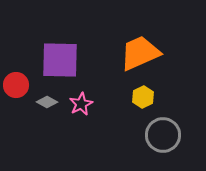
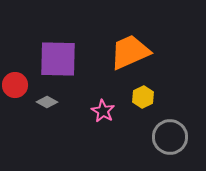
orange trapezoid: moved 10 px left, 1 px up
purple square: moved 2 px left, 1 px up
red circle: moved 1 px left
pink star: moved 22 px right, 7 px down; rotated 15 degrees counterclockwise
gray circle: moved 7 px right, 2 px down
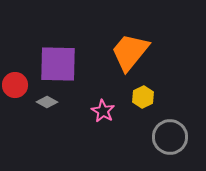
orange trapezoid: rotated 27 degrees counterclockwise
purple square: moved 5 px down
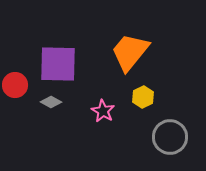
gray diamond: moved 4 px right
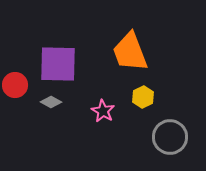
orange trapezoid: rotated 60 degrees counterclockwise
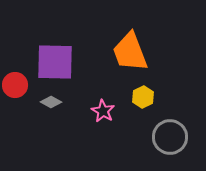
purple square: moved 3 px left, 2 px up
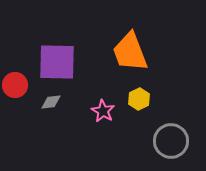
purple square: moved 2 px right
yellow hexagon: moved 4 px left, 2 px down
gray diamond: rotated 35 degrees counterclockwise
gray circle: moved 1 px right, 4 px down
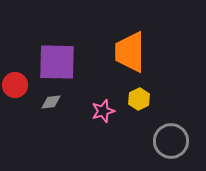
orange trapezoid: rotated 21 degrees clockwise
pink star: rotated 25 degrees clockwise
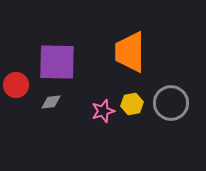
red circle: moved 1 px right
yellow hexagon: moved 7 px left, 5 px down; rotated 15 degrees clockwise
gray circle: moved 38 px up
